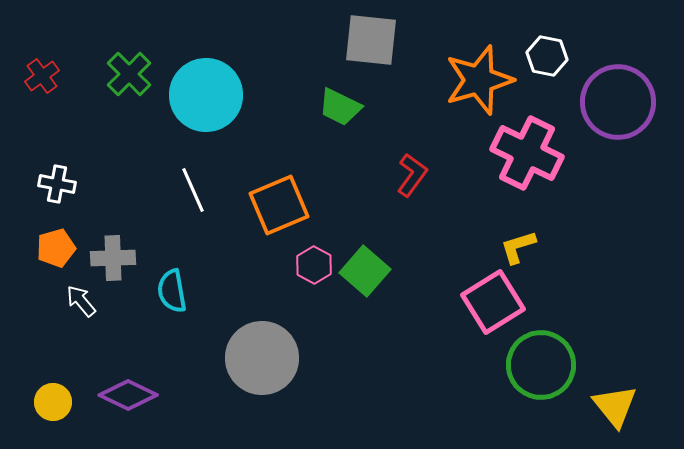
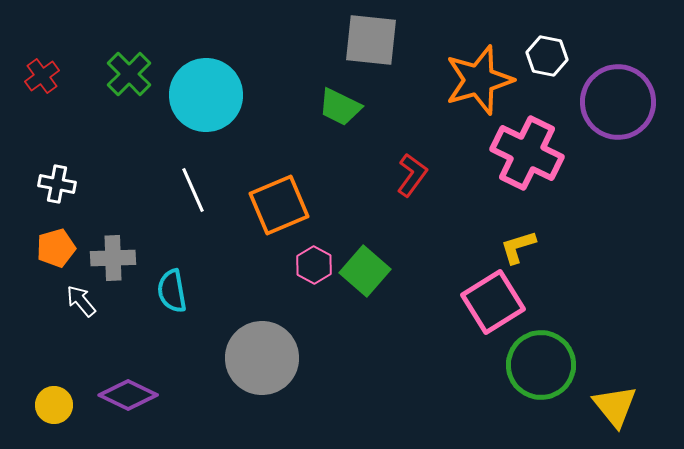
yellow circle: moved 1 px right, 3 px down
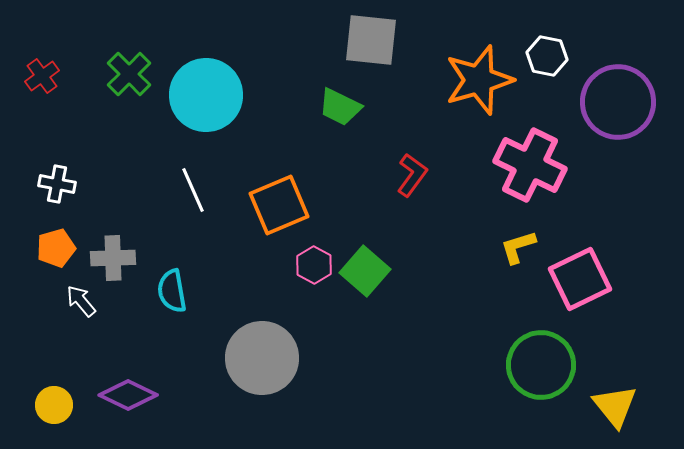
pink cross: moved 3 px right, 12 px down
pink square: moved 87 px right, 23 px up; rotated 6 degrees clockwise
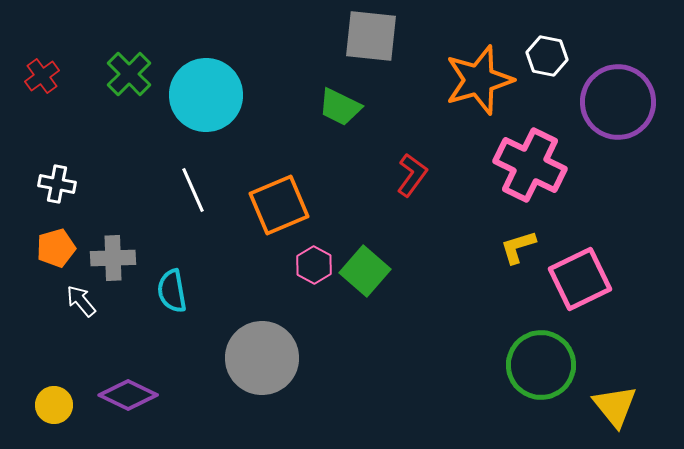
gray square: moved 4 px up
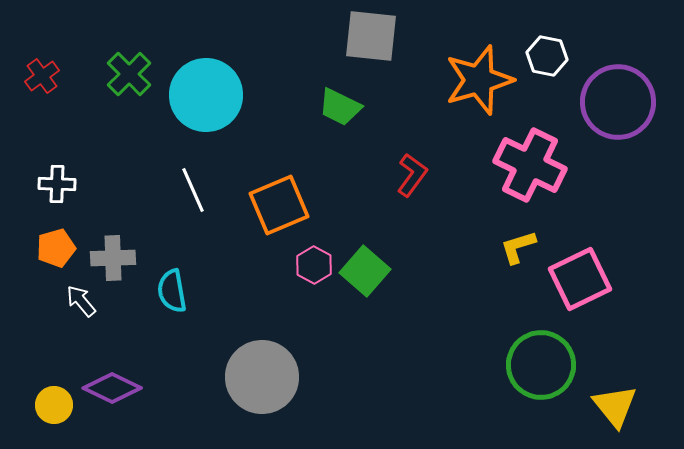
white cross: rotated 9 degrees counterclockwise
gray circle: moved 19 px down
purple diamond: moved 16 px left, 7 px up
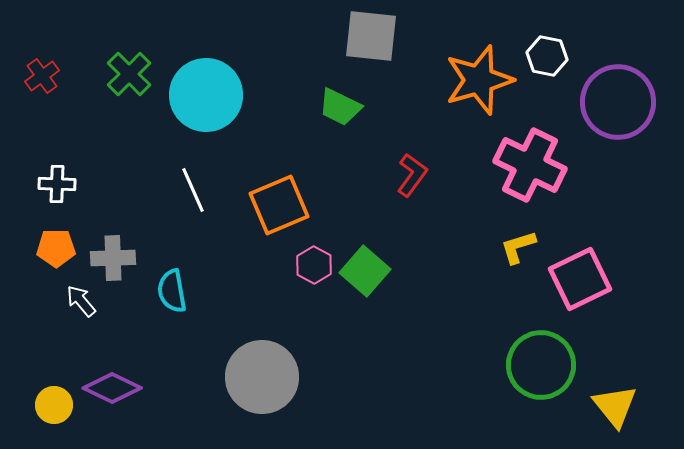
orange pentagon: rotated 15 degrees clockwise
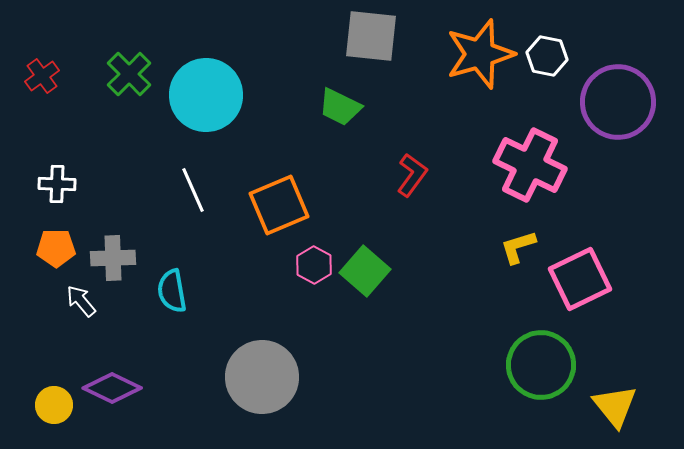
orange star: moved 1 px right, 26 px up
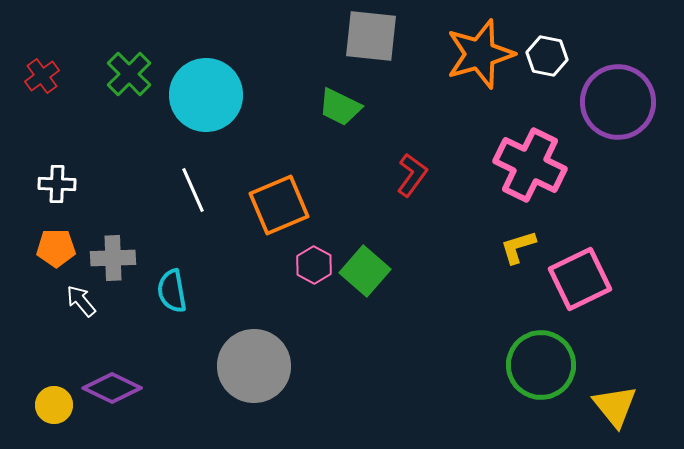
gray circle: moved 8 px left, 11 px up
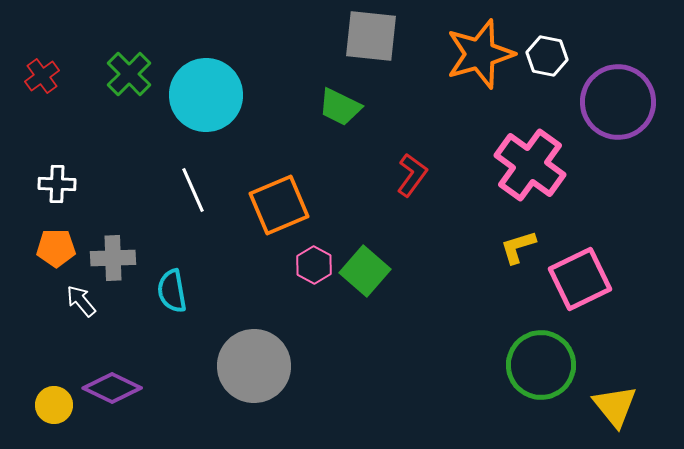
pink cross: rotated 10 degrees clockwise
